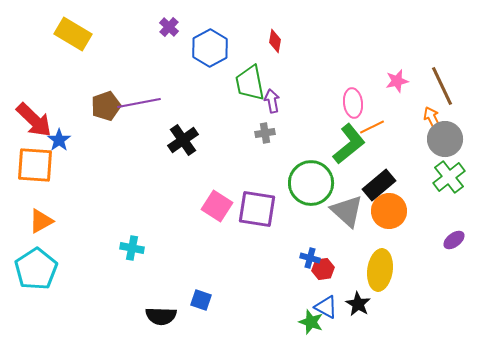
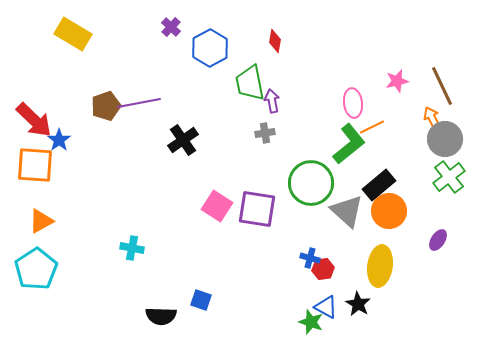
purple cross: moved 2 px right
purple ellipse: moved 16 px left; rotated 20 degrees counterclockwise
yellow ellipse: moved 4 px up
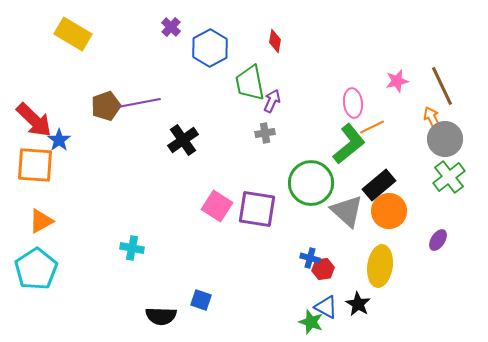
purple arrow: rotated 35 degrees clockwise
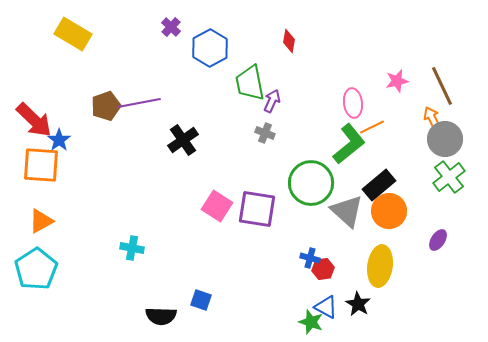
red diamond: moved 14 px right
gray cross: rotated 30 degrees clockwise
orange square: moved 6 px right
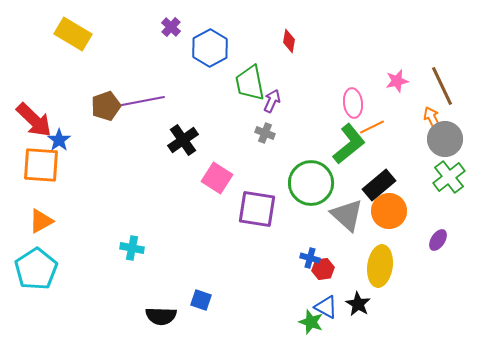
purple line: moved 4 px right, 2 px up
pink square: moved 28 px up
gray triangle: moved 4 px down
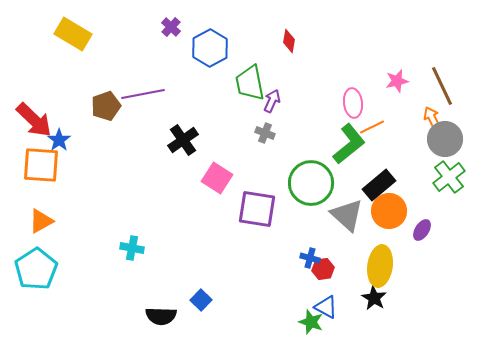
purple line: moved 7 px up
purple ellipse: moved 16 px left, 10 px up
blue square: rotated 25 degrees clockwise
black star: moved 16 px right, 6 px up
